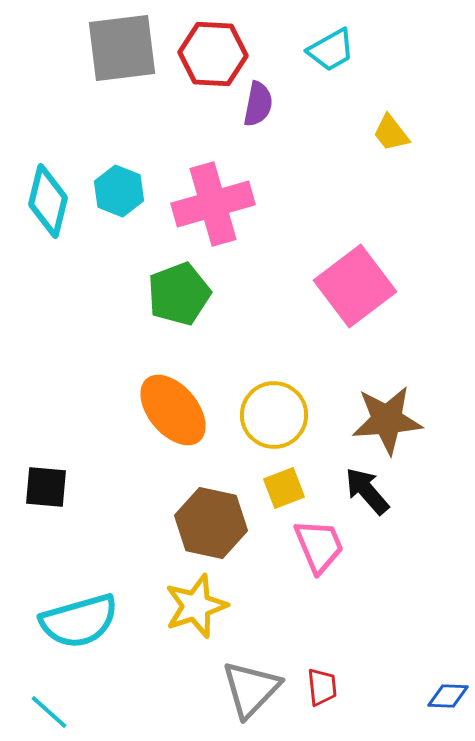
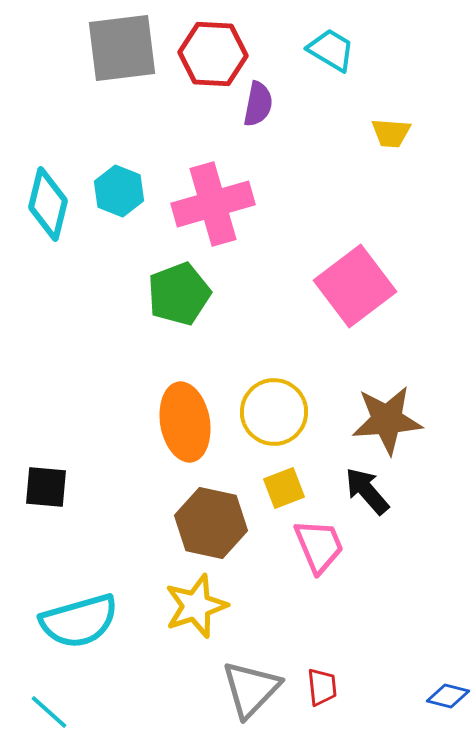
cyan trapezoid: rotated 120 degrees counterclockwise
yellow trapezoid: rotated 48 degrees counterclockwise
cyan diamond: moved 3 px down
orange ellipse: moved 12 px right, 12 px down; rotated 30 degrees clockwise
yellow circle: moved 3 px up
blue diamond: rotated 12 degrees clockwise
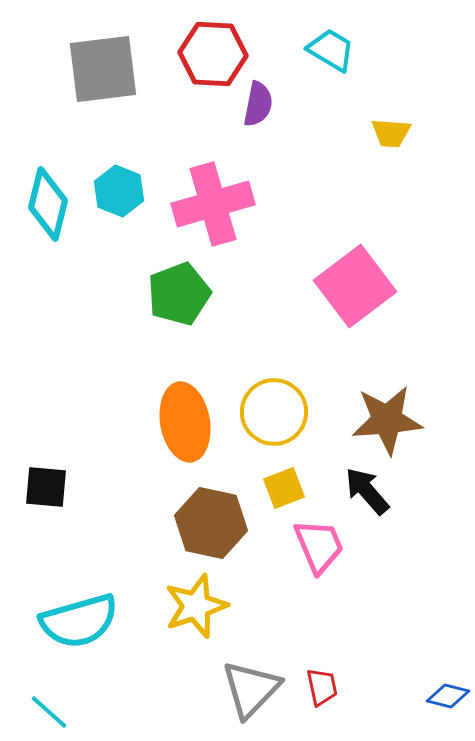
gray square: moved 19 px left, 21 px down
red trapezoid: rotated 6 degrees counterclockwise
